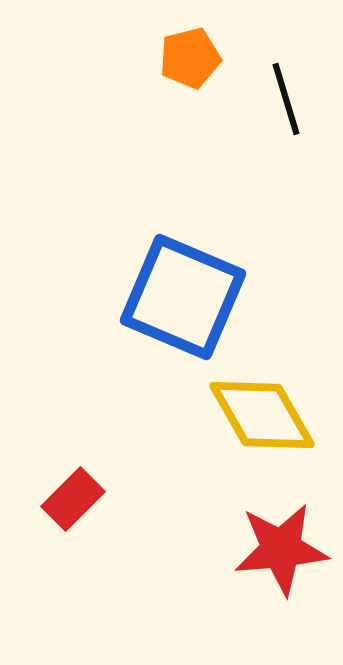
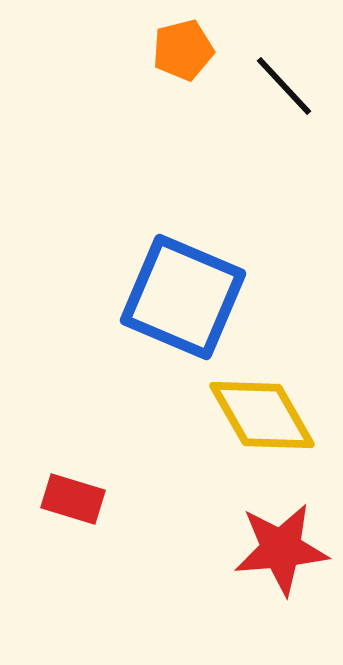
orange pentagon: moved 7 px left, 8 px up
black line: moved 2 px left, 13 px up; rotated 26 degrees counterclockwise
red rectangle: rotated 62 degrees clockwise
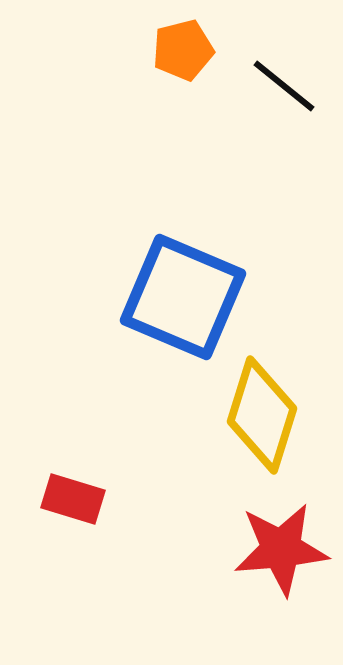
black line: rotated 8 degrees counterclockwise
yellow diamond: rotated 47 degrees clockwise
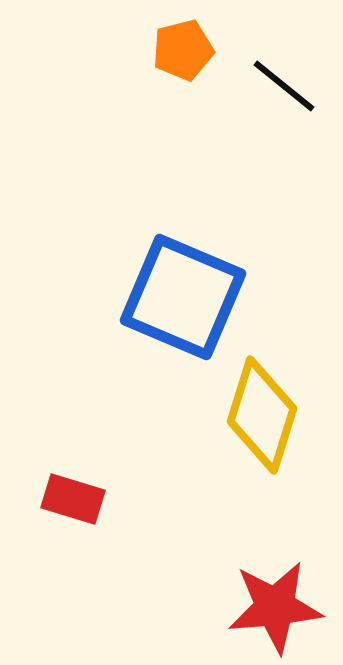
red star: moved 6 px left, 58 px down
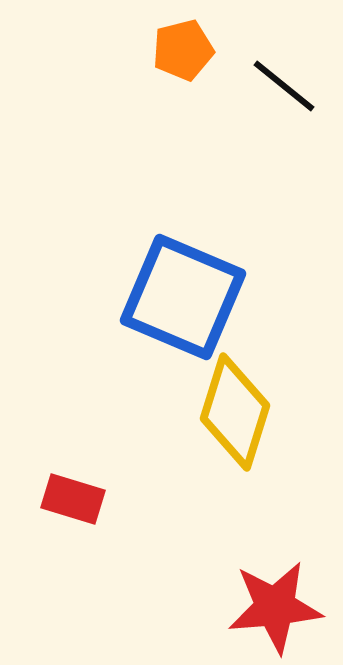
yellow diamond: moved 27 px left, 3 px up
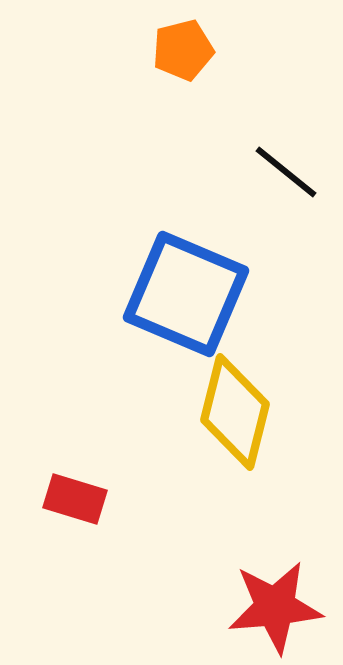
black line: moved 2 px right, 86 px down
blue square: moved 3 px right, 3 px up
yellow diamond: rotated 3 degrees counterclockwise
red rectangle: moved 2 px right
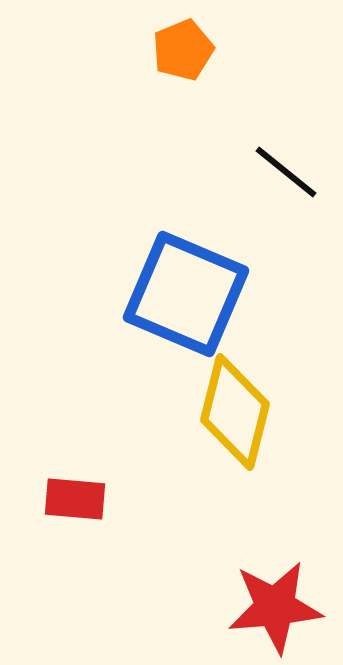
orange pentagon: rotated 8 degrees counterclockwise
red rectangle: rotated 12 degrees counterclockwise
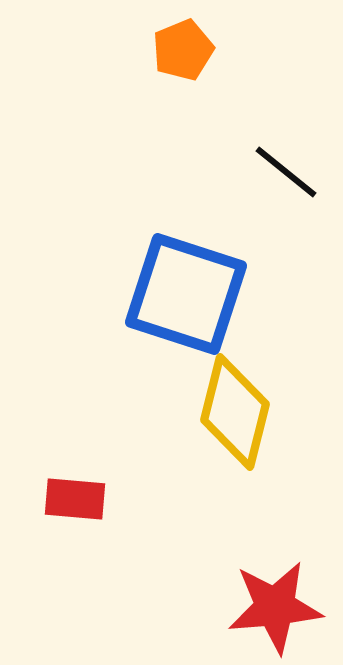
blue square: rotated 5 degrees counterclockwise
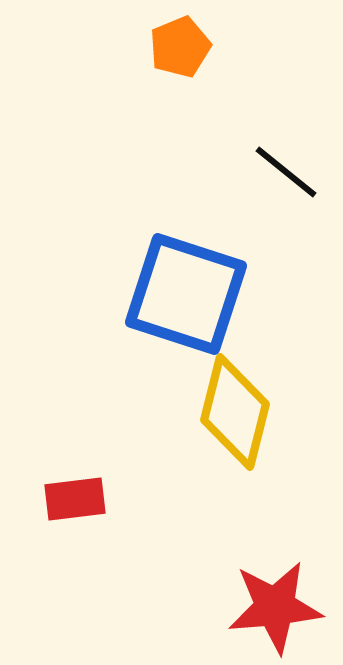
orange pentagon: moved 3 px left, 3 px up
red rectangle: rotated 12 degrees counterclockwise
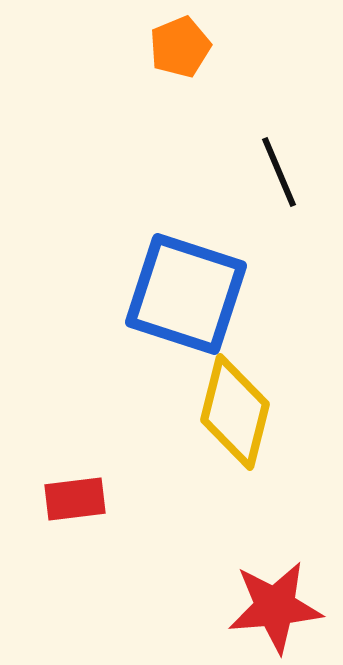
black line: moved 7 px left; rotated 28 degrees clockwise
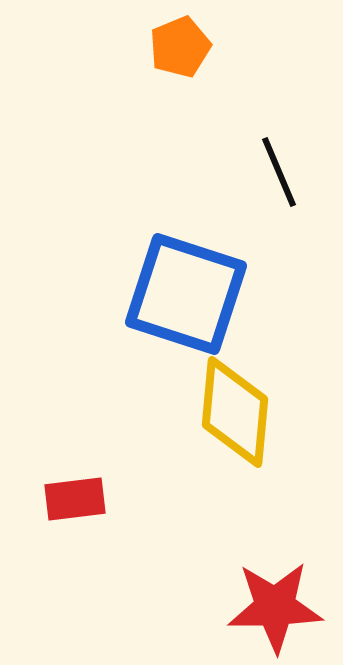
yellow diamond: rotated 9 degrees counterclockwise
red star: rotated 4 degrees clockwise
